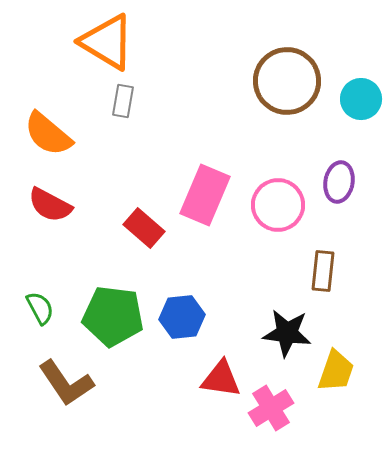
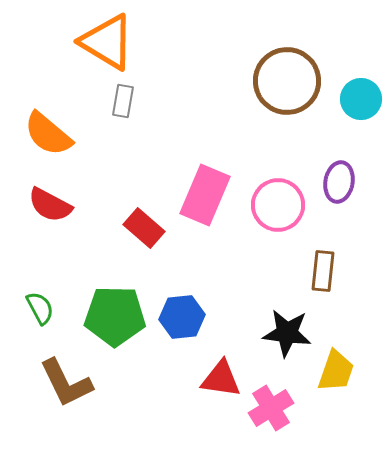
green pentagon: moved 2 px right; rotated 6 degrees counterclockwise
brown L-shape: rotated 8 degrees clockwise
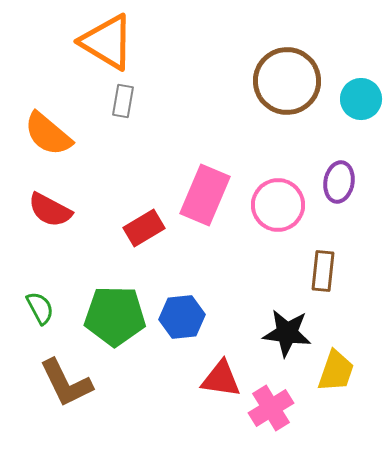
red semicircle: moved 5 px down
red rectangle: rotated 72 degrees counterclockwise
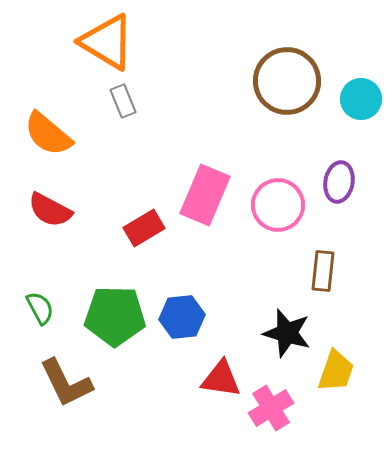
gray rectangle: rotated 32 degrees counterclockwise
black star: rotated 9 degrees clockwise
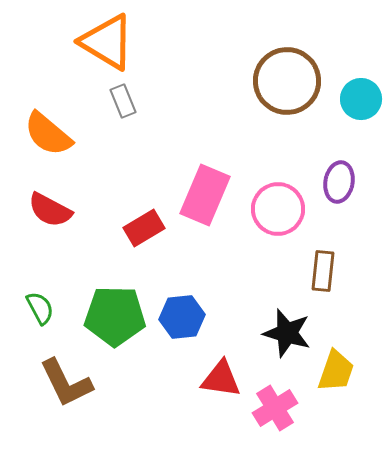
pink circle: moved 4 px down
pink cross: moved 4 px right
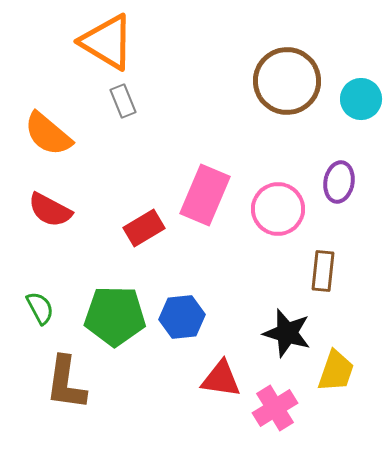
brown L-shape: rotated 34 degrees clockwise
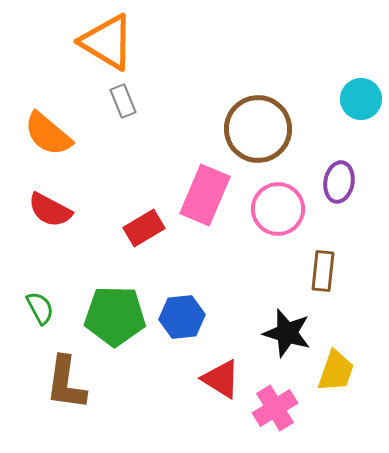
brown circle: moved 29 px left, 48 px down
red triangle: rotated 24 degrees clockwise
